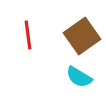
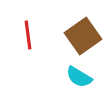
brown square: moved 1 px right
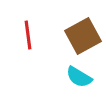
brown square: rotated 6 degrees clockwise
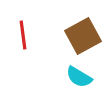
red line: moved 5 px left
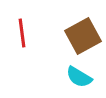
red line: moved 1 px left, 2 px up
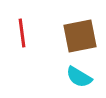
brown square: moved 3 px left; rotated 18 degrees clockwise
